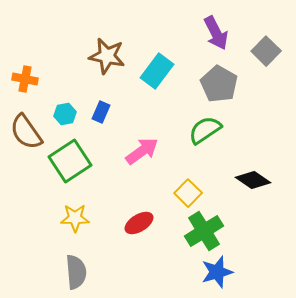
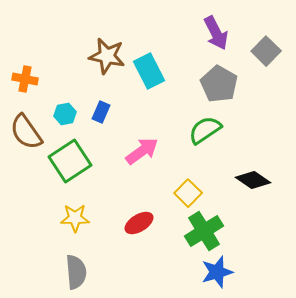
cyan rectangle: moved 8 px left; rotated 64 degrees counterclockwise
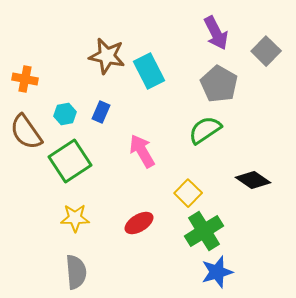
pink arrow: rotated 84 degrees counterclockwise
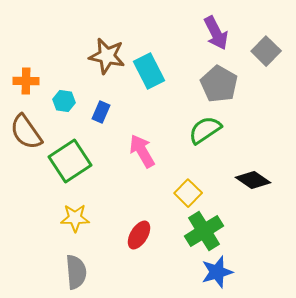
orange cross: moved 1 px right, 2 px down; rotated 10 degrees counterclockwise
cyan hexagon: moved 1 px left, 13 px up; rotated 20 degrees clockwise
red ellipse: moved 12 px down; rotated 28 degrees counterclockwise
